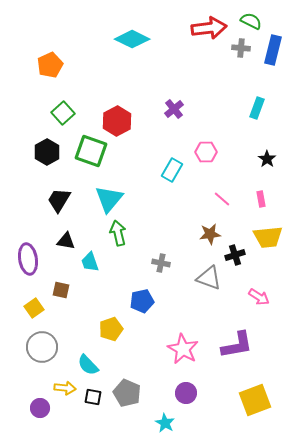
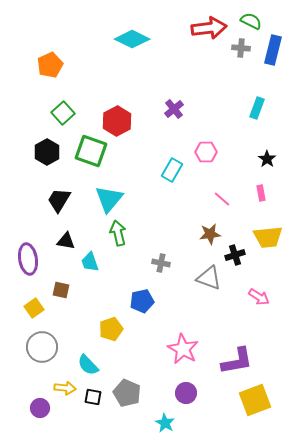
pink rectangle at (261, 199): moved 6 px up
purple L-shape at (237, 345): moved 16 px down
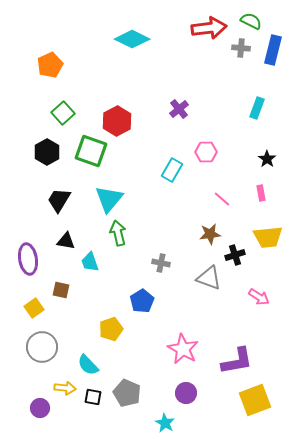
purple cross at (174, 109): moved 5 px right
blue pentagon at (142, 301): rotated 20 degrees counterclockwise
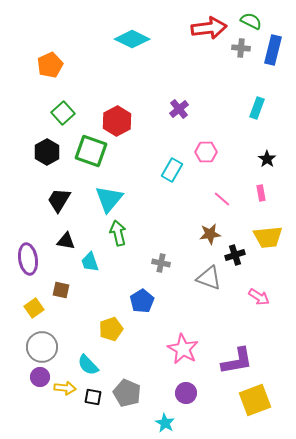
purple circle at (40, 408): moved 31 px up
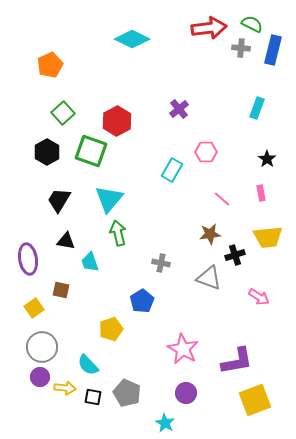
green semicircle at (251, 21): moved 1 px right, 3 px down
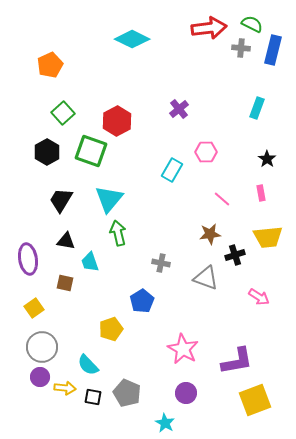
black trapezoid at (59, 200): moved 2 px right
gray triangle at (209, 278): moved 3 px left
brown square at (61, 290): moved 4 px right, 7 px up
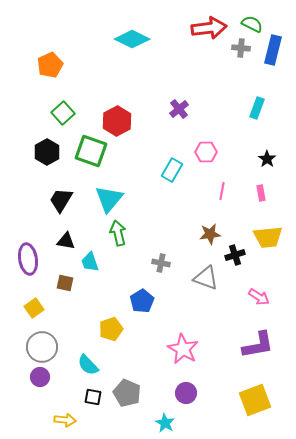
pink line at (222, 199): moved 8 px up; rotated 60 degrees clockwise
purple L-shape at (237, 361): moved 21 px right, 16 px up
yellow arrow at (65, 388): moved 32 px down
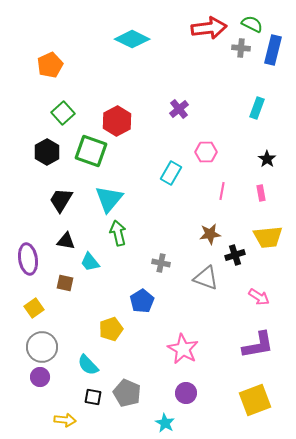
cyan rectangle at (172, 170): moved 1 px left, 3 px down
cyan trapezoid at (90, 262): rotated 20 degrees counterclockwise
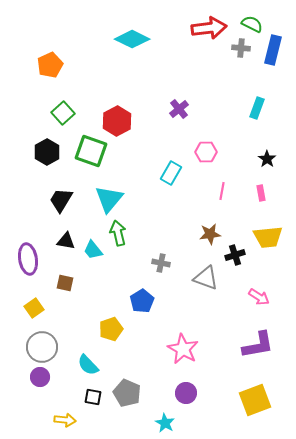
cyan trapezoid at (90, 262): moved 3 px right, 12 px up
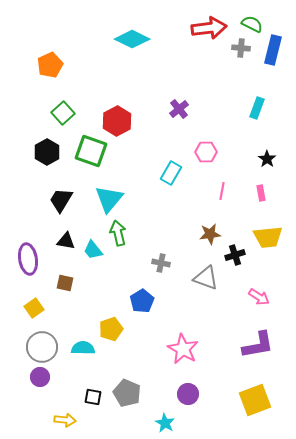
cyan semicircle at (88, 365): moved 5 px left, 17 px up; rotated 135 degrees clockwise
purple circle at (186, 393): moved 2 px right, 1 px down
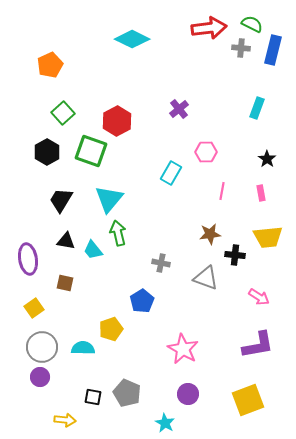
black cross at (235, 255): rotated 24 degrees clockwise
yellow square at (255, 400): moved 7 px left
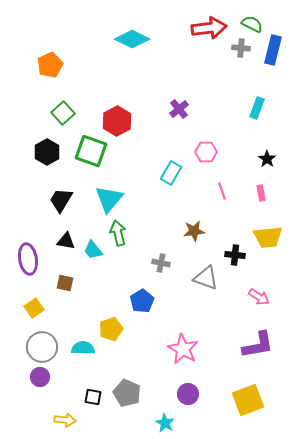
pink line at (222, 191): rotated 30 degrees counterclockwise
brown star at (210, 234): moved 16 px left, 3 px up
